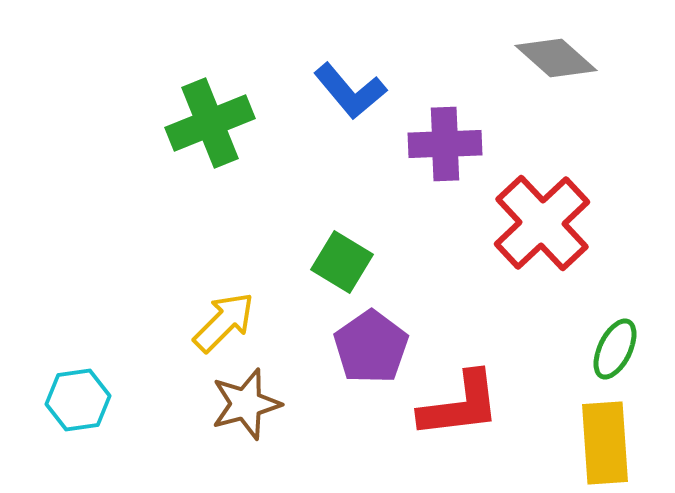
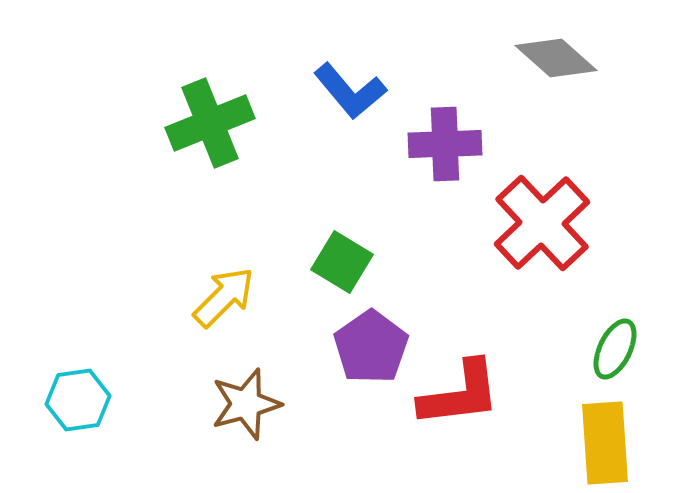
yellow arrow: moved 25 px up
red L-shape: moved 11 px up
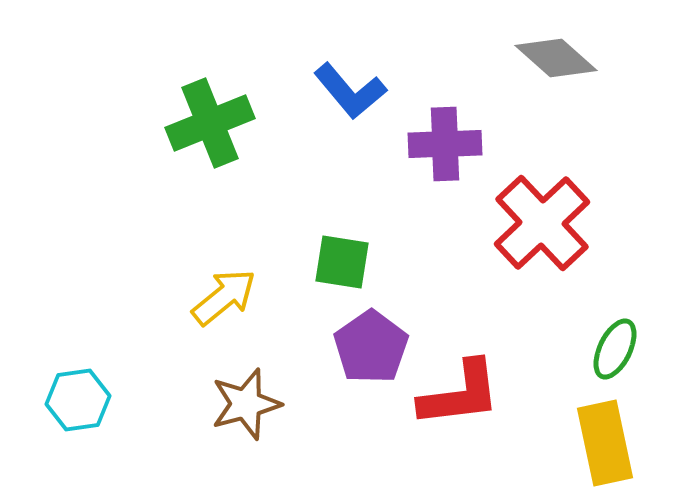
green square: rotated 22 degrees counterclockwise
yellow arrow: rotated 6 degrees clockwise
yellow rectangle: rotated 8 degrees counterclockwise
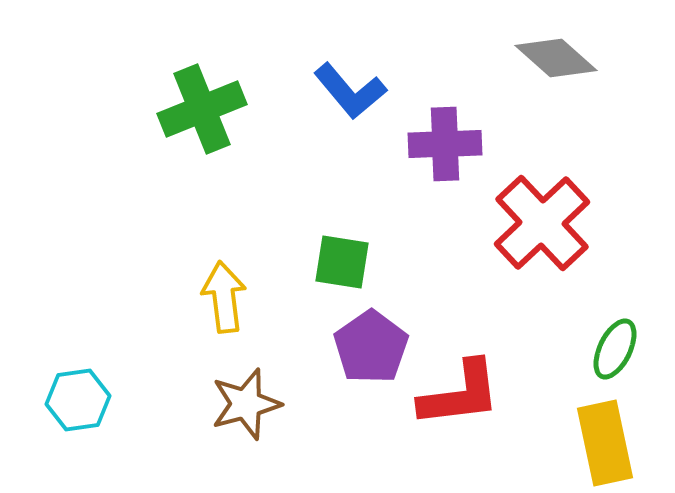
green cross: moved 8 px left, 14 px up
yellow arrow: rotated 58 degrees counterclockwise
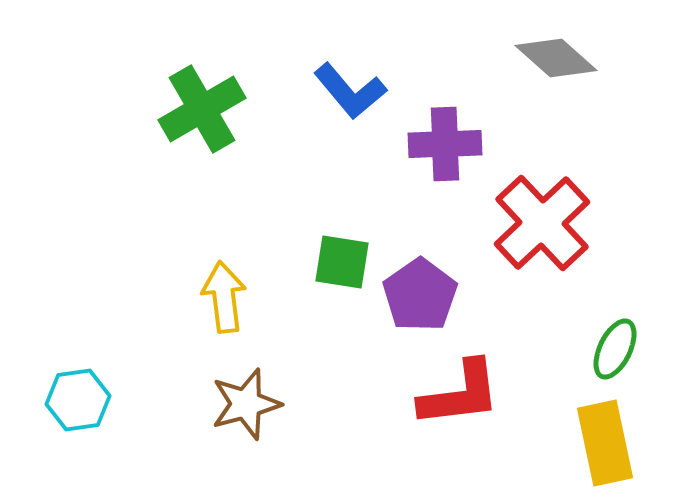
green cross: rotated 8 degrees counterclockwise
purple pentagon: moved 49 px right, 52 px up
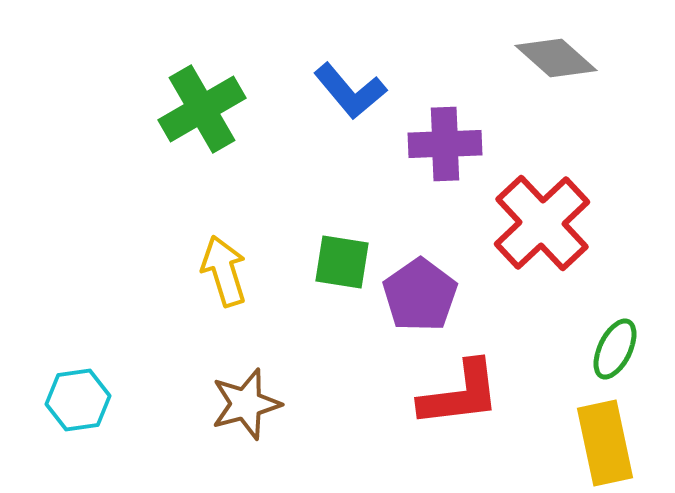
yellow arrow: moved 26 px up; rotated 10 degrees counterclockwise
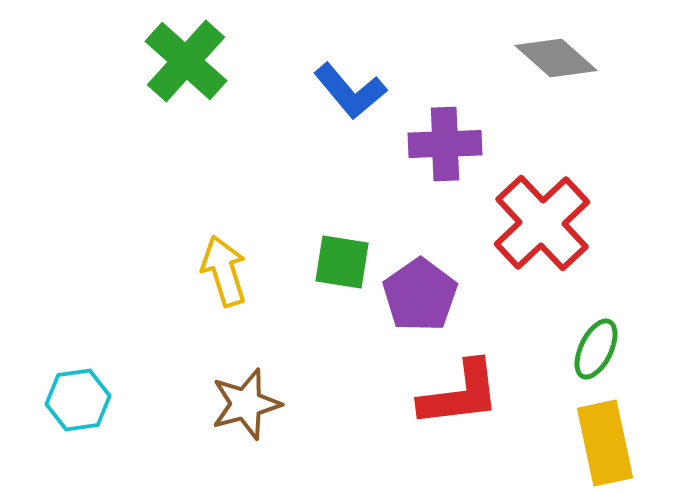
green cross: moved 16 px left, 48 px up; rotated 18 degrees counterclockwise
green ellipse: moved 19 px left
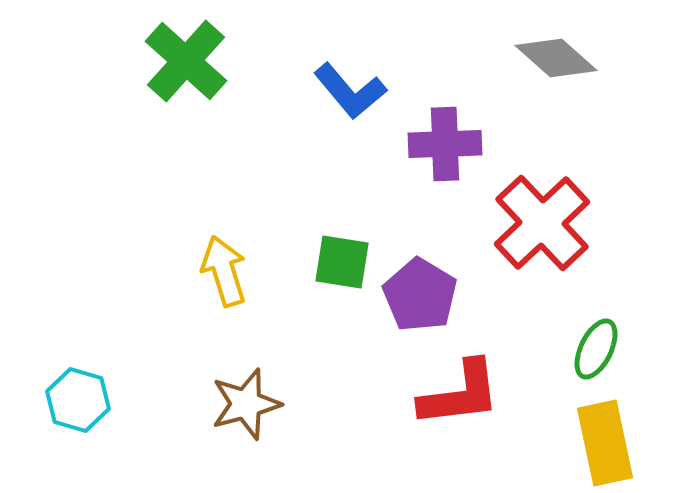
purple pentagon: rotated 6 degrees counterclockwise
cyan hexagon: rotated 24 degrees clockwise
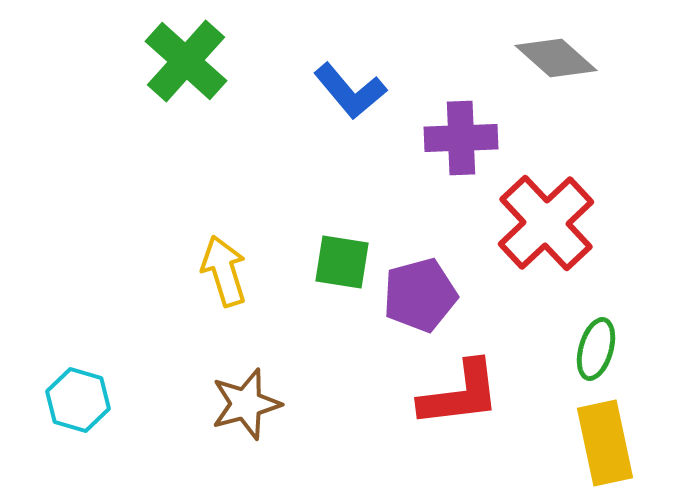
purple cross: moved 16 px right, 6 px up
red cross: moved 4 px right
purple pentagon: rotated 26 degrees clockwise
green ellipse: rotated 10 degrees counterclockwise
